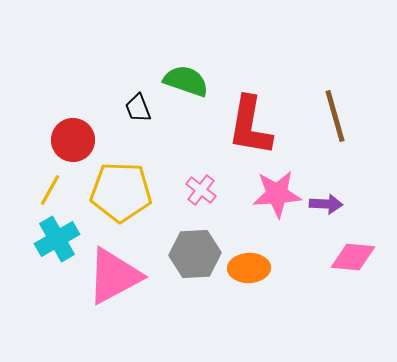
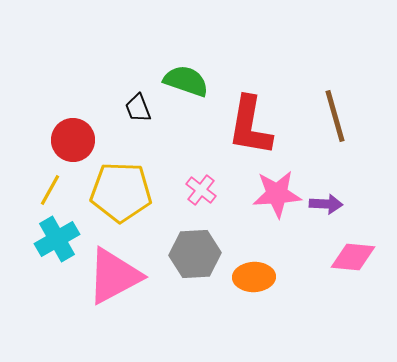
orange ellipse: moved 5 px right, 9 px down
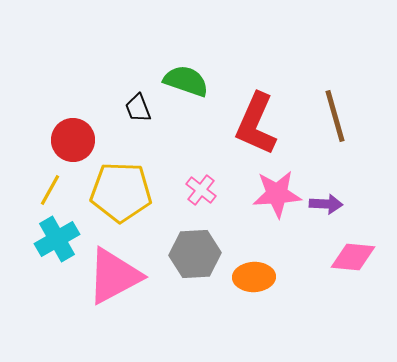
red L-shape: moved 6 px right, 2 px up; rotated 14 degrees clockwise
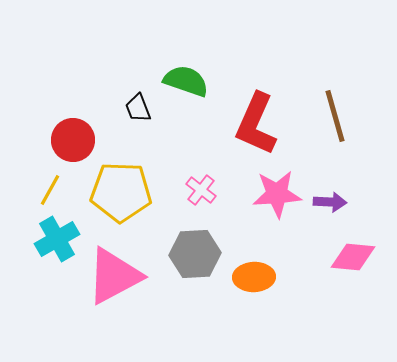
purple arrow: moved 4 px right, 2 px up
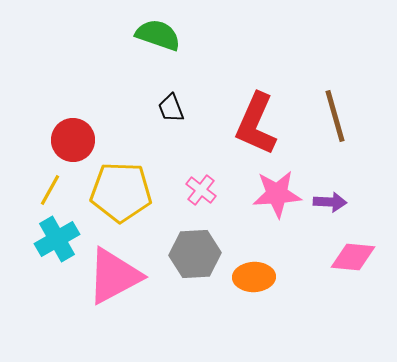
green semicircle: moved 28 px left, 46 px up
black trapezoid: moved 33 px right
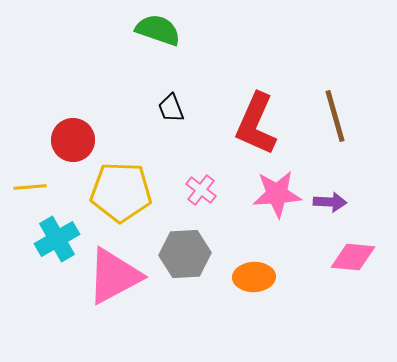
green semicircle: moved 5 px up
yellow line: moved 20 px left, 3 px up; rotated 56 degrees clockwise
gray hexagon: moved 10 px left
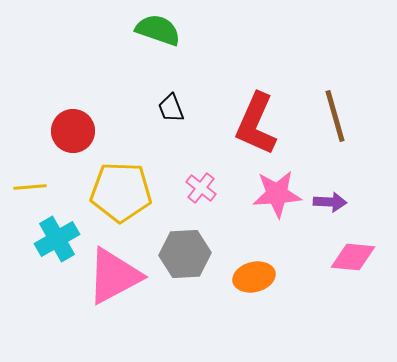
red circle: moved 9 px up
pink cross: moved 2 px up
orange ellipse: rotated 12 degrees counterclockwise
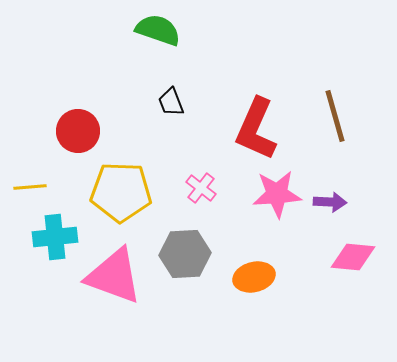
black trapezoid: moved 6 px up
red L-shape: moved 5 px down
red circle: moved 5 px right
cyan cross: moved 2 px left, 2 px up; rotated 24 degrees clockwise
pink triangle: rotated 48 degrees clockwise
